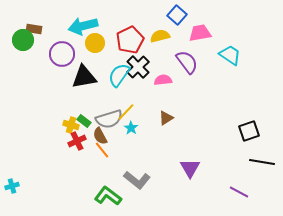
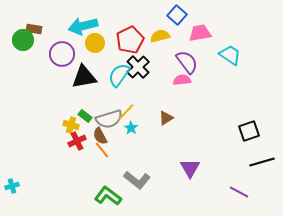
pink semicircle: moved 19 px right
green rectangle: moved 1 px right, 5 px up
black line: rotated 25 degrees counterclockwise
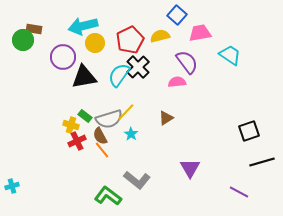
purple circle: moved 1 px right, 3 px down
pink semicircle: moved 5 px left, 2 px down
cyan star: moved 6 px down
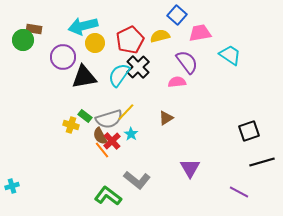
red cross: moved 35 px right; rotated 18 degrees counterclockwise
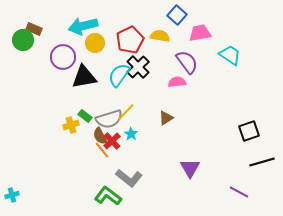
brown rectangle: rotated 14 degrees clockwise
yellow semicircle: rotated 24 degrees clockwise
yellow cross: rotated 35 degrees counterclockwise
gray L-shape: moved 8 px left, 2 px up
cyan cross: moved 9 px down
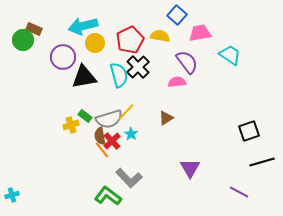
cyan semicircle: rotated 130 degrees clockwise
brown semicircle: rotated 18 degrees clockwise
gray L-shape: rotated 8 degrees clockwise
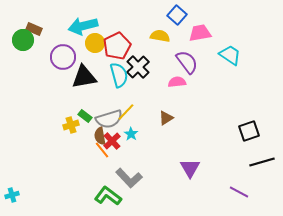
red pentagon: moved 13 px left, 6 px down
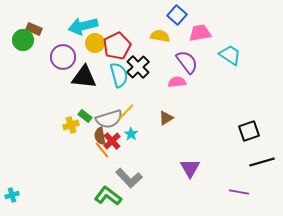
black triangle: rotated 16 degrees clockwise
purple line: rotated 18 degrees counterclockwise
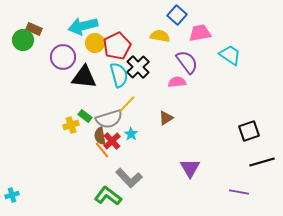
yellow line: moved 1 px right, 8 px up
